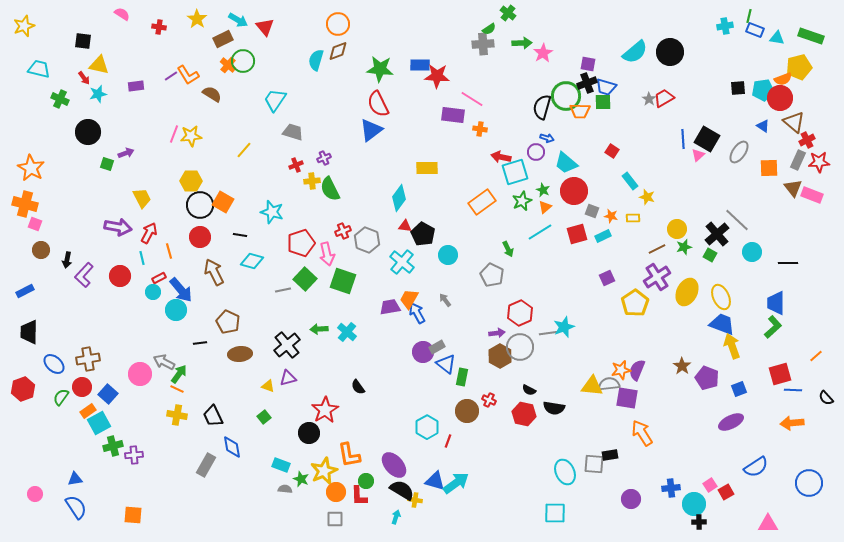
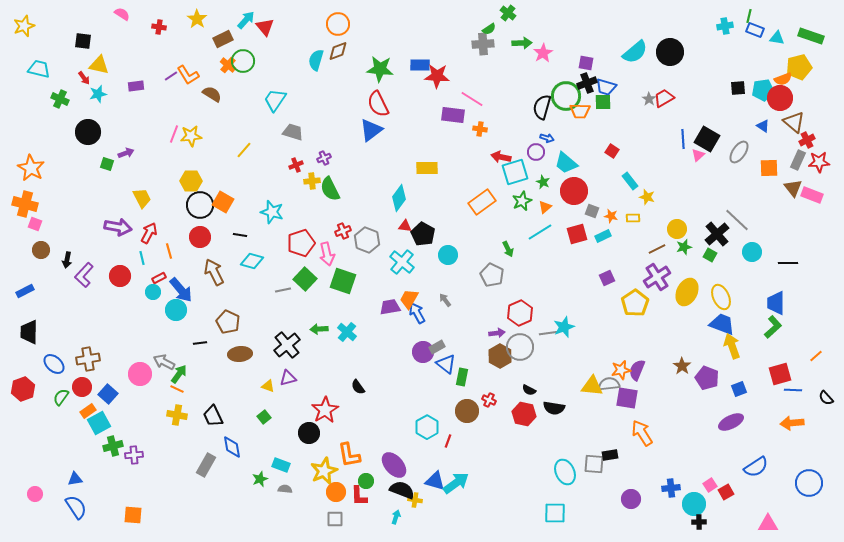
cyan arrow at (238, 20): moved 8 px right; rotated 78 degrees counterclockwise
purple square at (588, 64): moved 2 px left, 1 px up
green star at (543, 190): moved 8 px up
green star at (301, 479): moved 41 px left; rotated 28 degrees clockwise
black semicircle at (402, 490): rotated 10 degrees counterclockwise
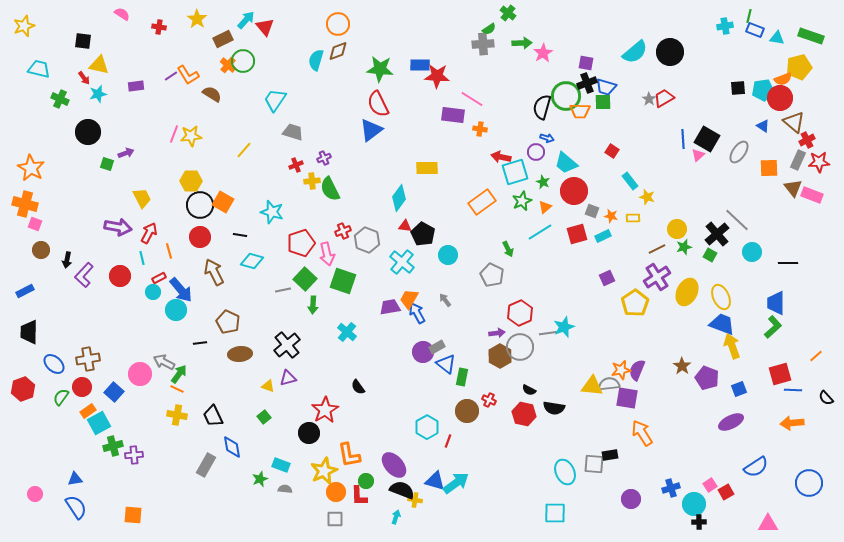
green arrow at (319, 329): moved 6 px left, 24 px up; rotated 84 degrees counterclockwise
blue square at (108, 394): moved 6 px right, 2 px up
blue cross at (671, 488): rotated 12 degrees counterclockwise
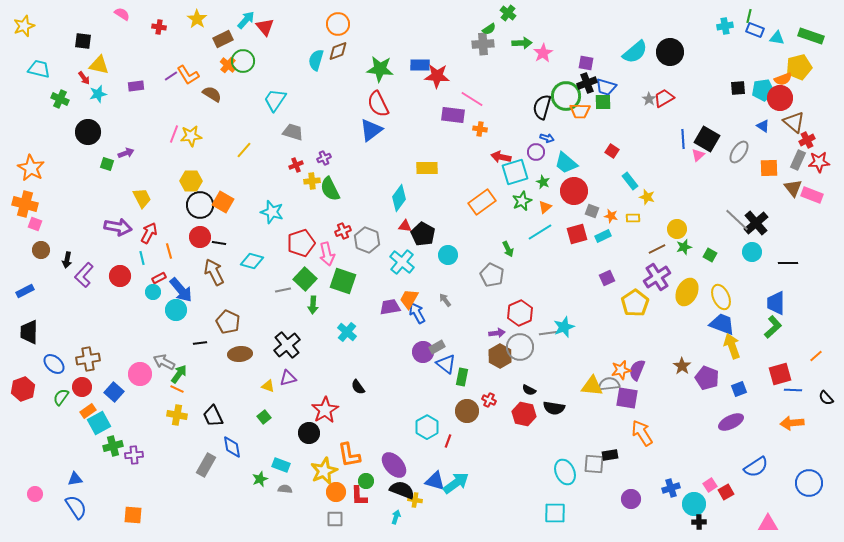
black cross at (717, 234): moved 39 px right, 11 px up
black line at (240, 235): moved 21 px left, 8 px down
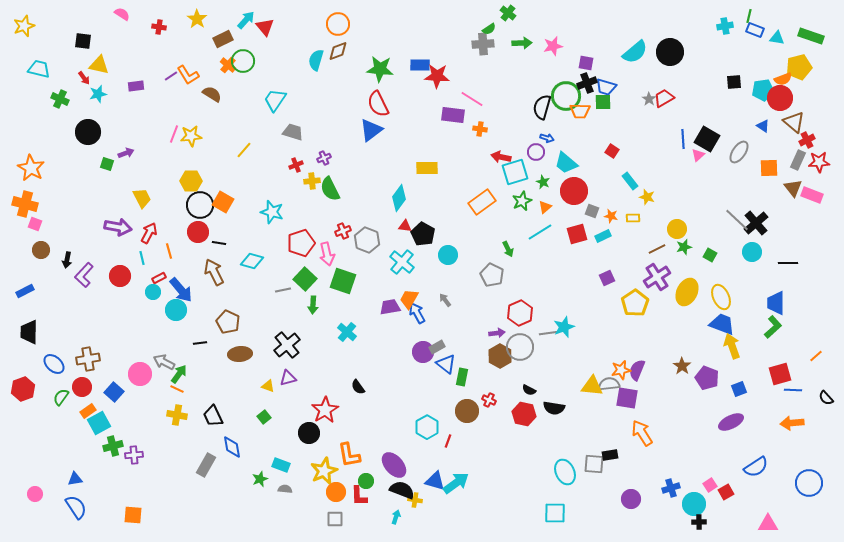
pink star at (543, 53): moved 10 px right, 7 px up; rotated 18 degrees clockwise
black square at (738, 88): moved 4 px left, 6 px up
red circle at (200, 237): moved 2 px left, 5 px up
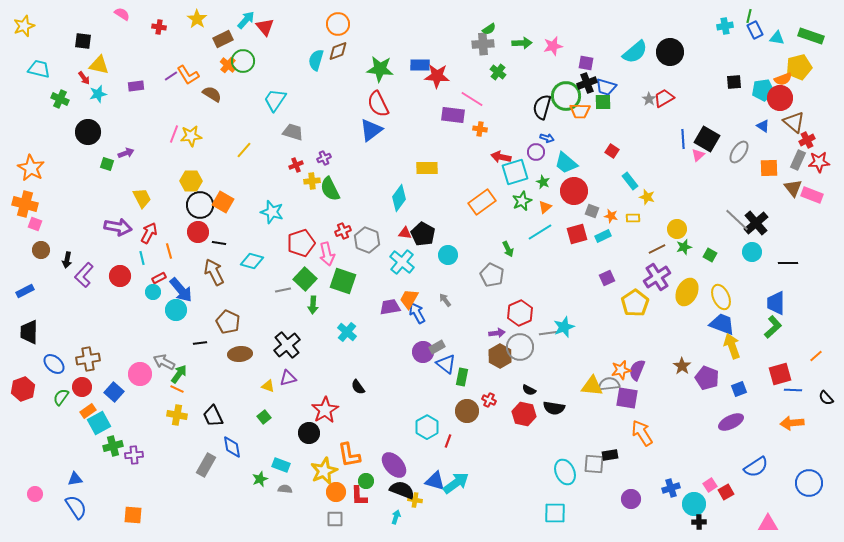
green cross at (508, 13): moved 10 px left, 59 px down
blue rectangle at (755, 30): rotated 42 degrees clockwise
red triangle at (405, 226): moved 7 px down
